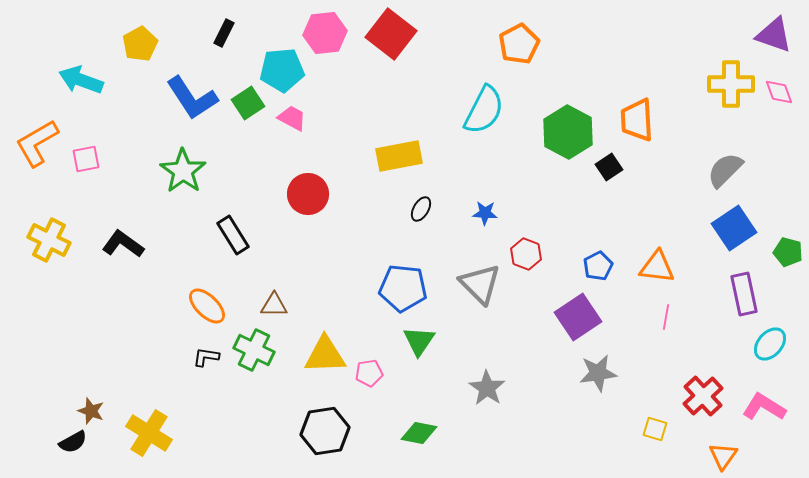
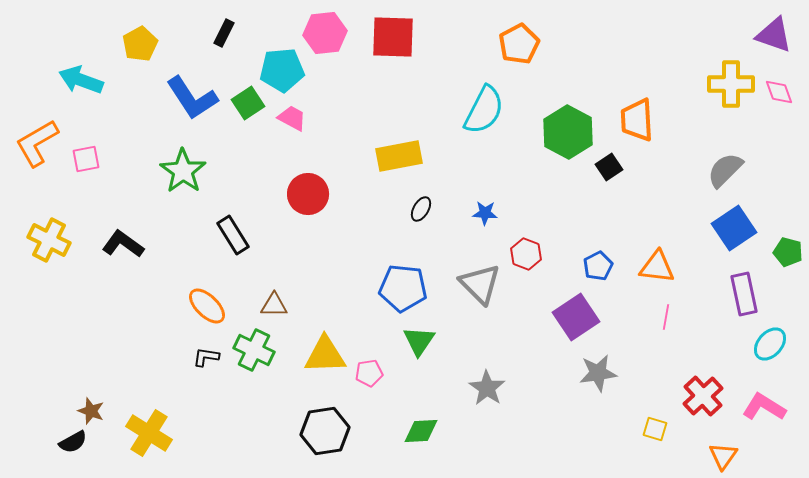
red square at (391, 34): moved 2 px right, 3 px down; rotated 36 degrees counterclockwise
purple square at (578, 317): moved 2 px left
green diamond at (419, 433): moved 2 px right, 2 px up; rotated 15 degrees counterclockwise
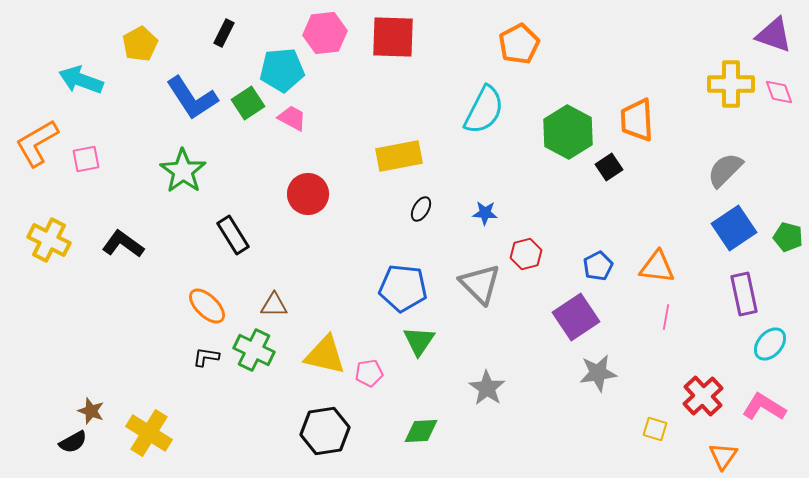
green pentagon at (788, 252): moved 15 px up
red hexagon at (526, 254): rotated 24 degrees clockwise
yellow triangle at (325, 355): rotated 15 degrees clockwise
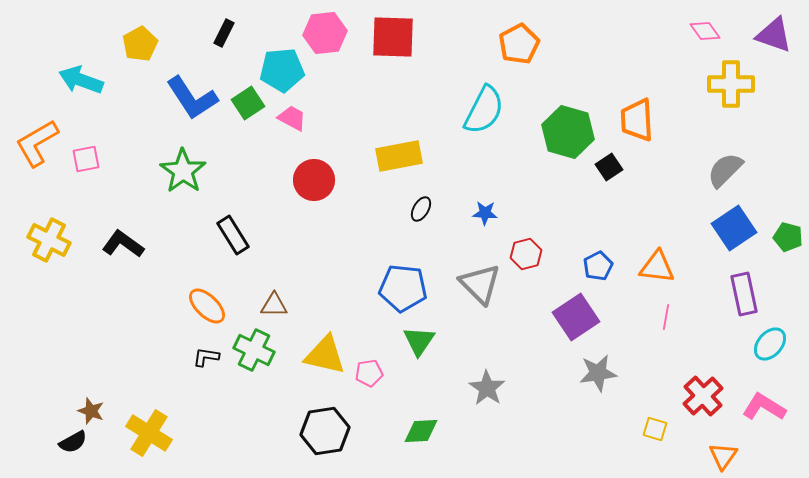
pink diamond at (779, 92): moved 74 px left, 61 px up; rotated 16 degrees counterclockwise
green hexagon at (568, 132): rotated 12 degrees counterclockwise
red circle at (308, 194): moved 6 px right, 14 px up
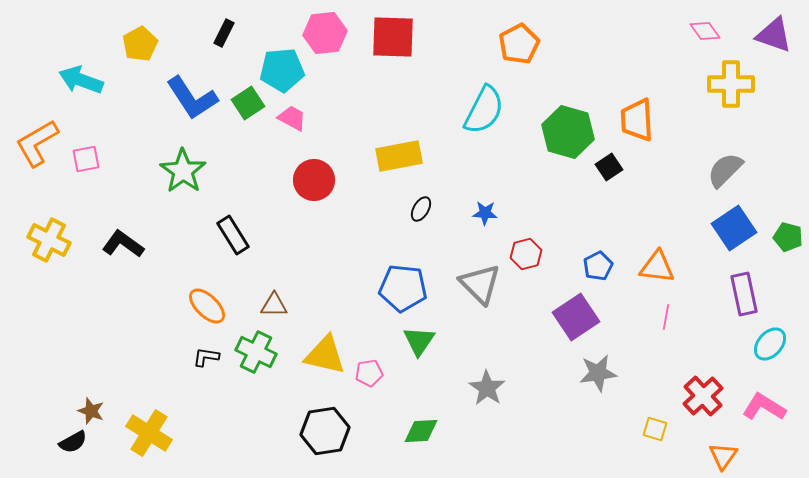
green cross at (254, 350): moved 2 px right, 2 px down
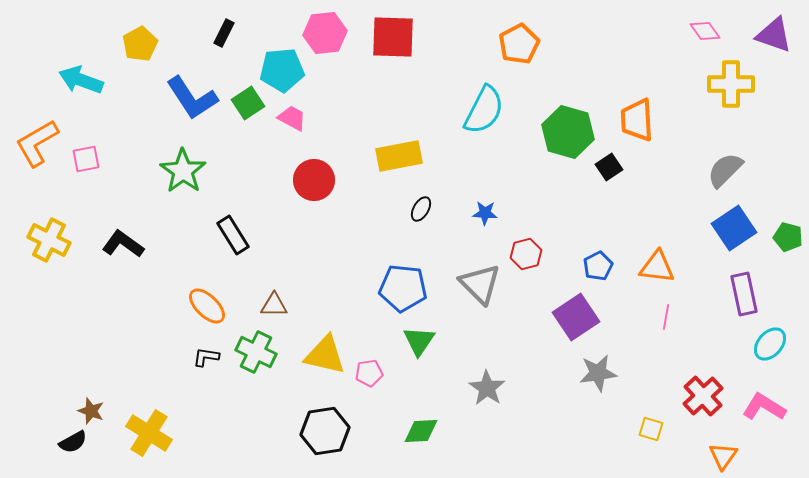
yellow square at (655, 429): moved 4 px left
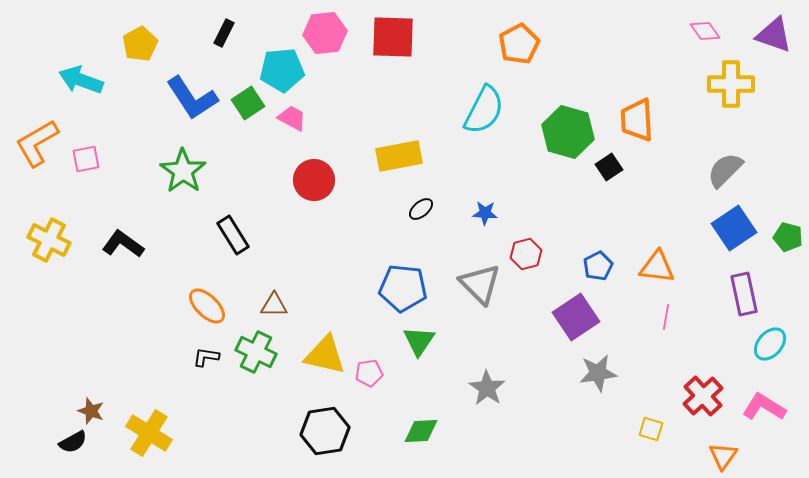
black ellipse at (421, 209): rotated 20 degrees clockwise
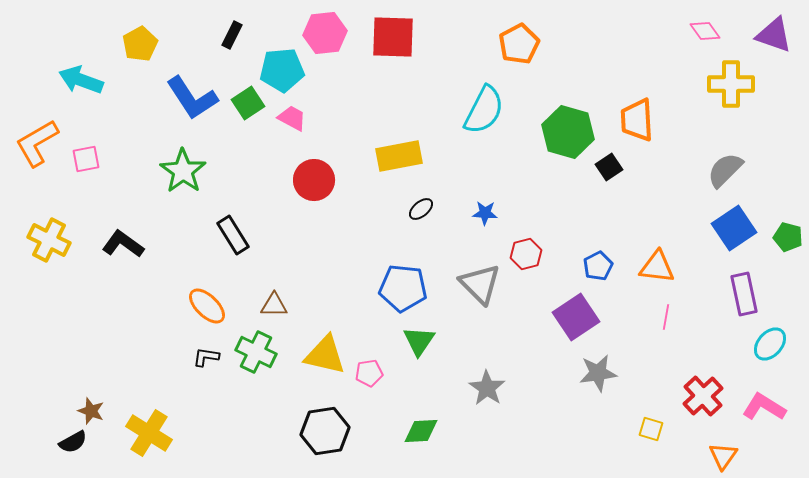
black rectangle at (224, 33): moved 8 px right, 2 px down
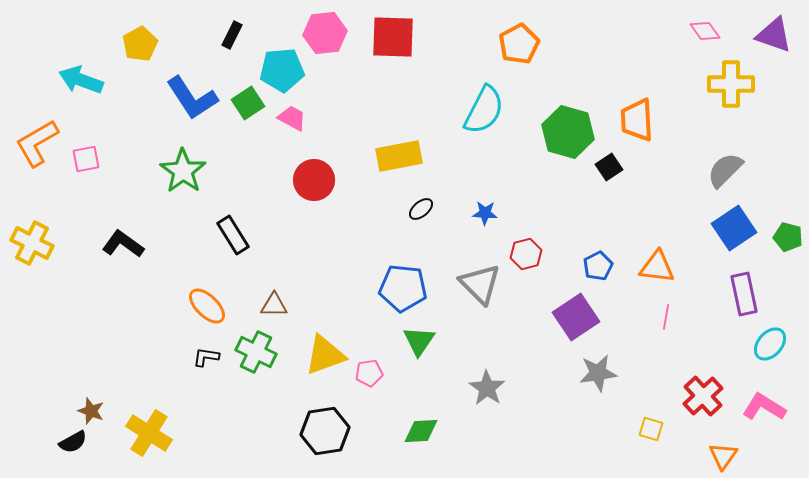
yellow cross at (49, 240): moved 17 px left, 3 px down
yellow triangle at (325, 355): rotated 33 degrees counterclockwise
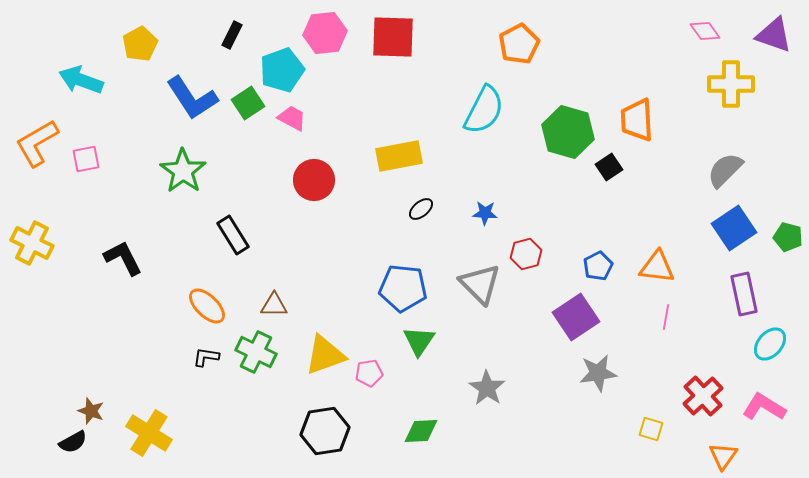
cyan pentagon at (282, 70): rotated 15 degrees counterclockwise
black L-shape at (123, 244): moved 14 px down; rotated 27 degrees clockwise
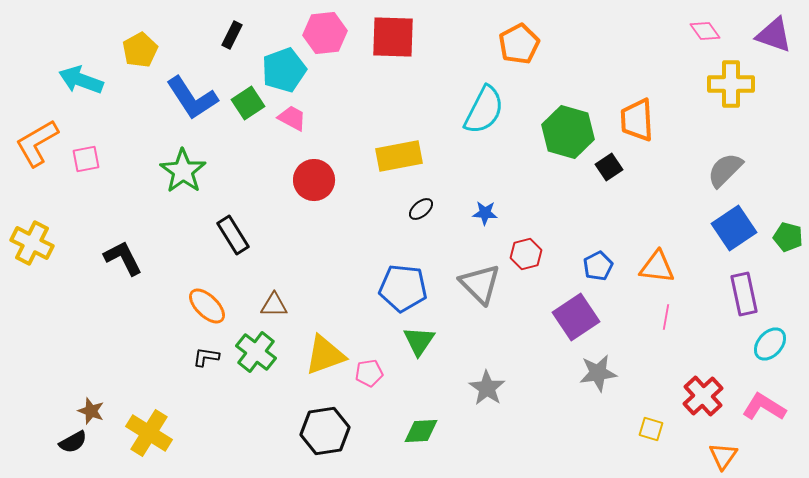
yellow pentagon at (140, 44): moved 6 px down
cyan pentagon at (282, 70): moved 2 px right
green cross at (256, 352): rotated 12 degrees clockwise
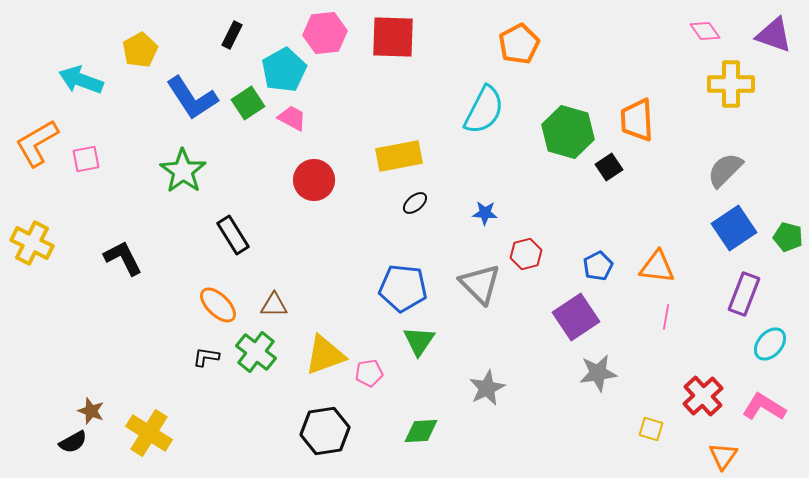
cyan pentagon at (284, 70): rotated 9 degrees counterclockwise
black ellipse at (421, 209): moved 6 px left, 6 px up
purple rectangle at (744, 294): rotated 33 degrees clockwise
orange ellipse at (207, 306): moved 11 px right, 1 px up
gray star at (487, 388): rotated 12 degrees clockwise
